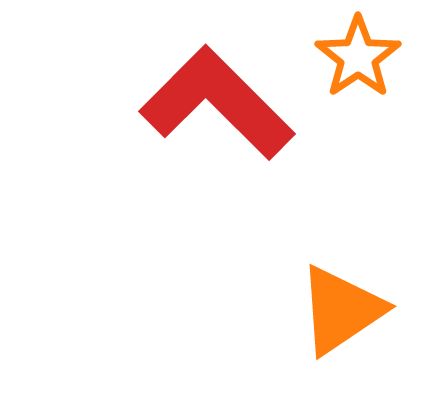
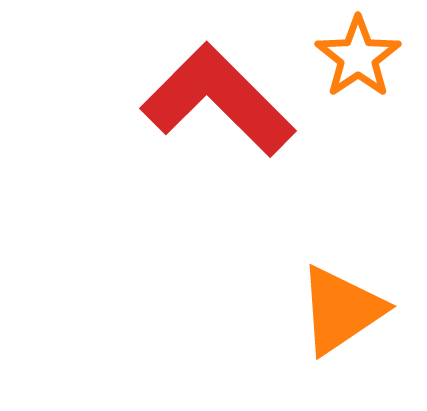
red L-shape: moved 1 px right, 3 px up
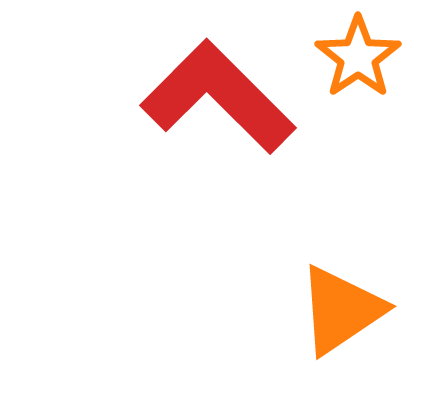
red L-shape: moved 3 px up
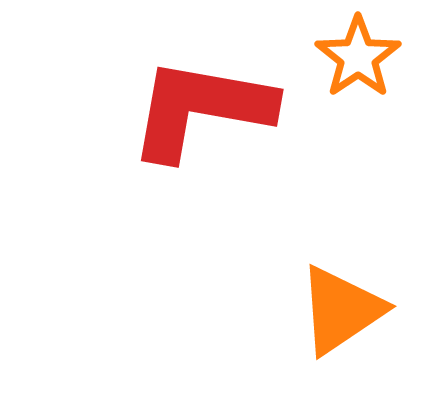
red L-shape: moved 17 px left, 12 px down; rotated 35 degrees counterclockwise
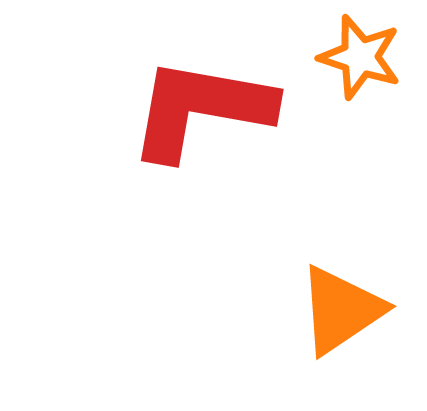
orange star: moved 2 px right; rotated 20 degrees counterclockwise
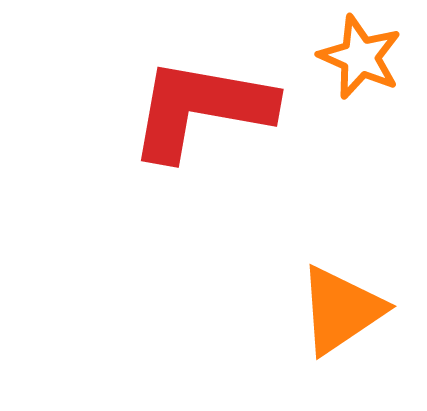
orange star: rotated 6 degrees clockwise
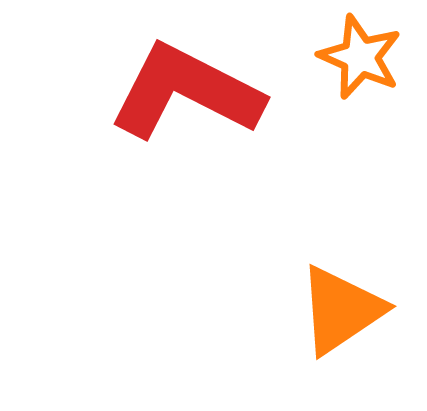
red L-shape: moved 15 px left, 17 px up; rotated 17 degrees clockwise
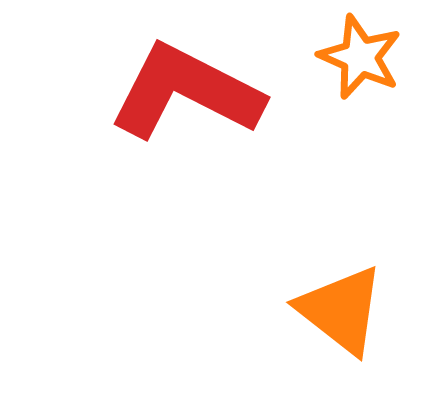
orange triangle: rotated 48 degrees counterclockwise
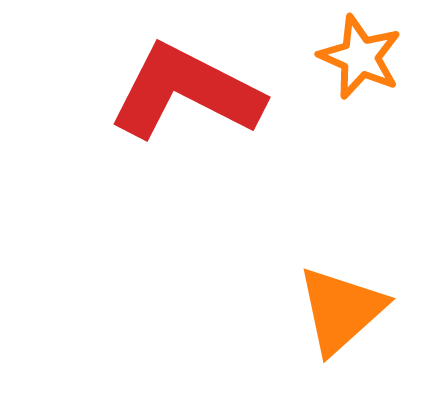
orange triangle: rotated 40 degrees clockwise
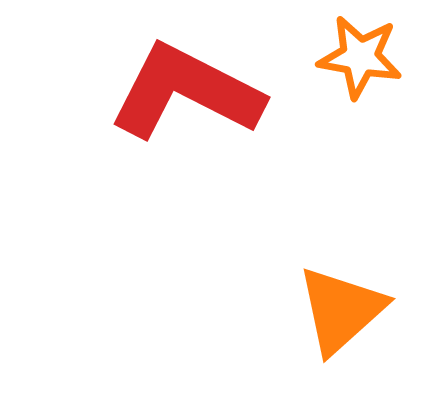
orange star: rotated 14 degrees counterclockwise
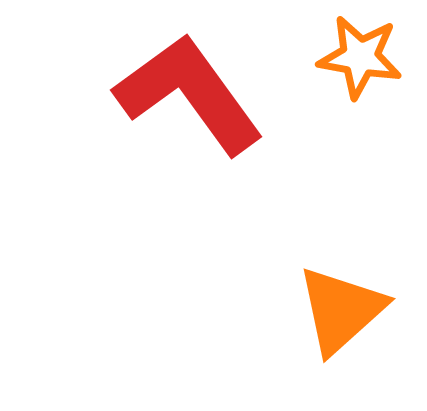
red L-shape: moved 3 px right, 2 px down; rotated 27 degrees clockwise
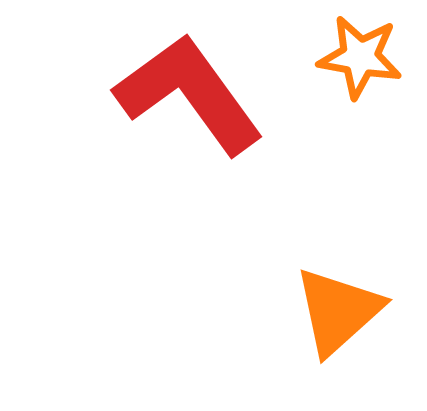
orange triangle: moved 3 px left, 1 px down
